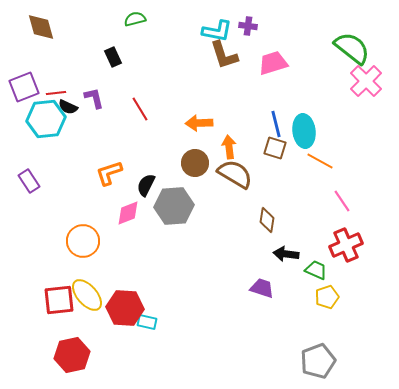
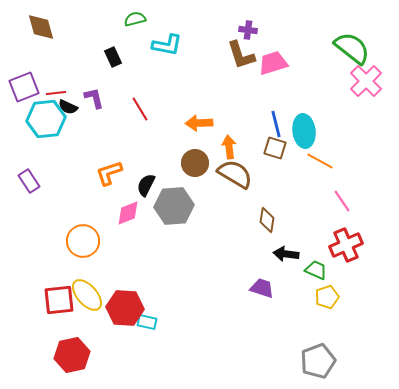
purple cross at (248, 26): moved 4 px down
cyan L-shape at (217, 31): moved 50 px left, 14 px down
brown L-shape at (224, 55): moved 17 px right
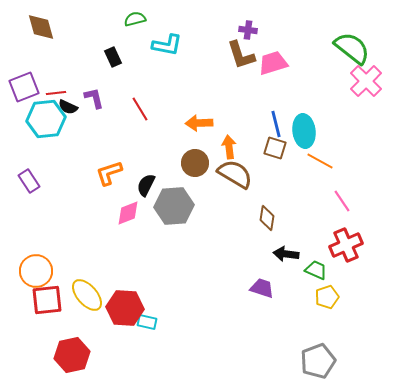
brown diamond at (267, 220): moved 2 px up
orange circle at (83, 241): moved 47 px left, 30 px down
red square at (59, 300): moved 12 px left
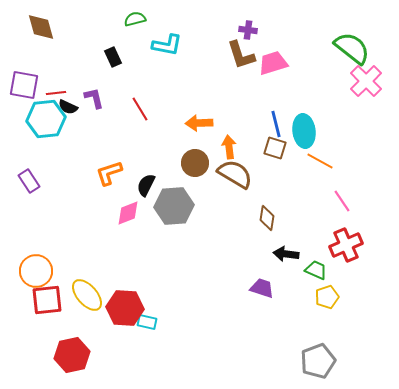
purple square at (24, 87): moved 2 px up; rotated 32 degrees clockwise
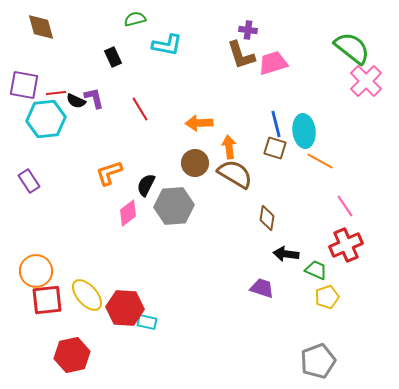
black semicircle at (68, 107): moved 8 px right, 6 px up
pink line at (342, 201): moved 3 px right, 5 px down
pink diamond at (128, 213): rotated 16 degrees counterclockwise
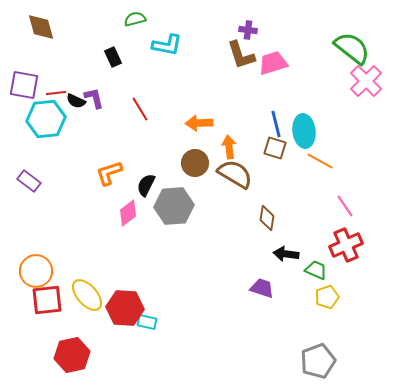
purple rectangle at (29, 181): rotated 20 degrees counterclockwise
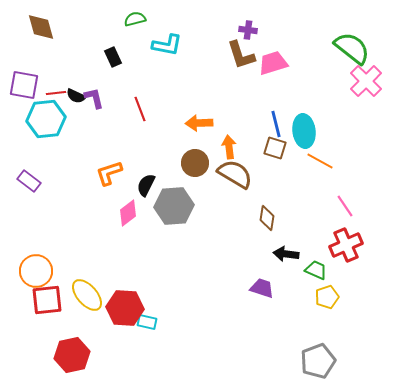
black semicircle at (76, 101): moved 5 px up
red line at (140, 109): rotated 10 degrees clockwise
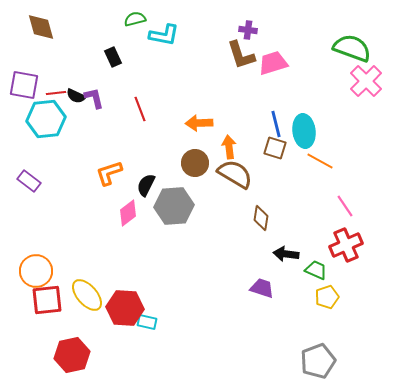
cyan L-shape at (167, 45): moved 3 px left, 10 px up
green semicircle at (352, 48): rotated 18 degrees counterclockwise
brown diamond at (267, 218): moved 6 px left
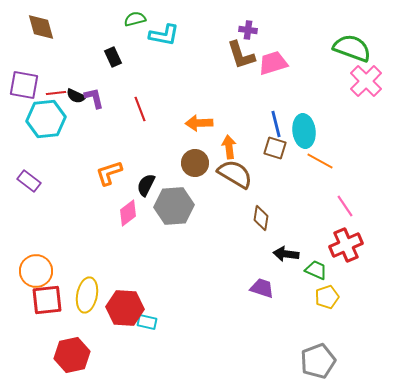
yellow ellipse at (87, 295): rotated 52 degrees clockwise
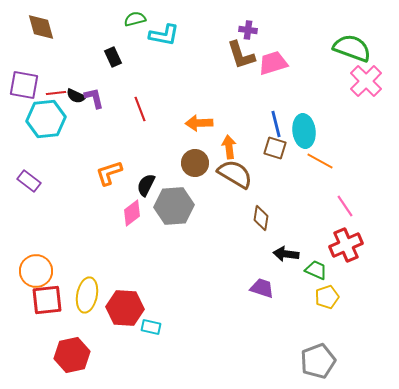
pink diamond at (128, 213): moved 4 px right
cyan rectangle at (147, 322): moved 4 px right, 5 px down
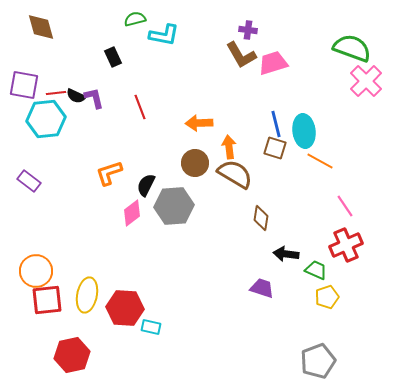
brown L-shape at (241, 55): rotated 12 degrees counterclockwise
red line at (140, 109): moved 2 px up
